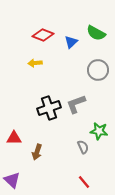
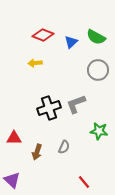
green semicircle: moved 4 px down
gray semicircle: moved 19 px left; rotated 48 degrees clockwise
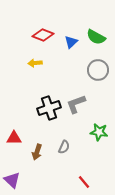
green star: moved 1 px down
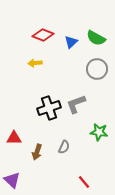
green semicircle: moved 1 px down
gray circle: moved 1 px left, 1 px up
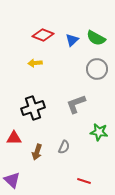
blue triangle: moved 1 px right, 2 px up
black cross: moved 16 px left
red line: moved 1 px up; rotated 32 degrees counterclockwise
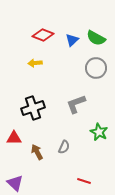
gray circle: moved 1 px left, 1 px up
green star: rotated 18 degrees clockwise
brown arrow: rotated 133 degrees clockwise
purple triangle: moved 3 px right, 3 px down
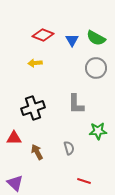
blue triangle: rotated 16 degrees counterclockwise
gray L-shape: rotated 70 degrees counterclockwise
green star: moved 1 px left, 1 px up; rotated 30 degrees counterclockwise
gray semicircle: moved 5 px right, 1 px down; rotated 40 degrees counterclockwise
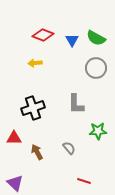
gray semicircle: rotated 24 degrees counterclockwise
